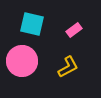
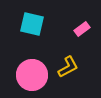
pink rectangle: moved 8 px right, 1 px up
pink circle: moved 10 px right, 14 px down
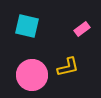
cyan square: moved 5 px left, 2 px down
yellow L-shape: rotated 15 degrees clockwise
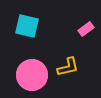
pink rectangle: moved 4 px right
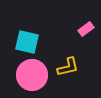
cyan square: moved 16 px down
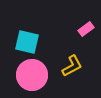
yellow L-shape: moved 4 px right, 1 px up; rotated 15 degrees counterclockwise
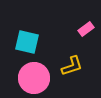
yellow L-shape: rotated 10 degrees clockwise
pink circle: moved 2 px right, 3 px down
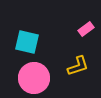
yellow L-shape: moved 6 px right
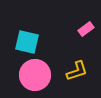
yellow L-shape: moved 1 px left, 5 px down
pink circle: moved 1 px right, 3 px up
